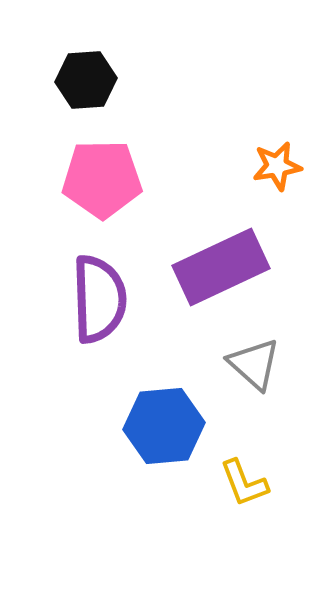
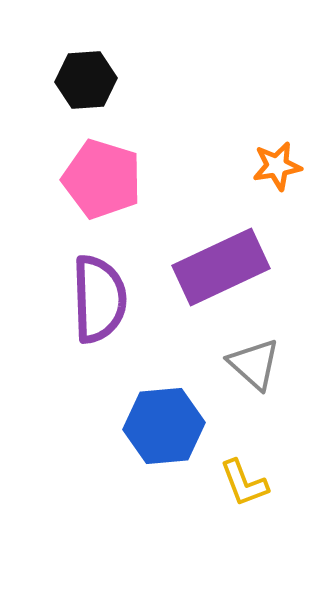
pink pentagon: rotated 18 degrees clockwise
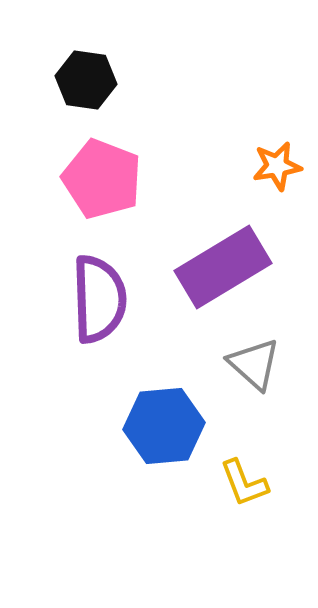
black hexagon: rotated 12 degrees clockwise
pink pentagon: rotated 4 degrees clockwise
purple rectangle: moved 2 px right; rotated 6 degrees counterclockwise
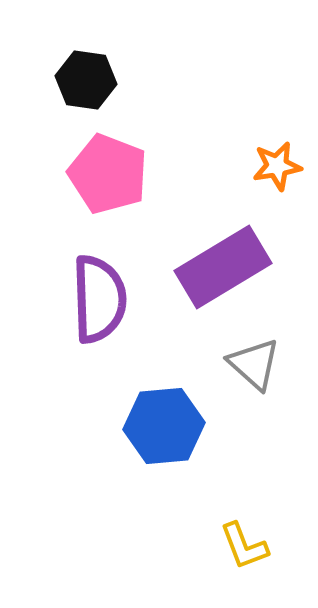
pink pentagon: moved 6 px right, 5 px up
yellow L-shape: moved 63 px down
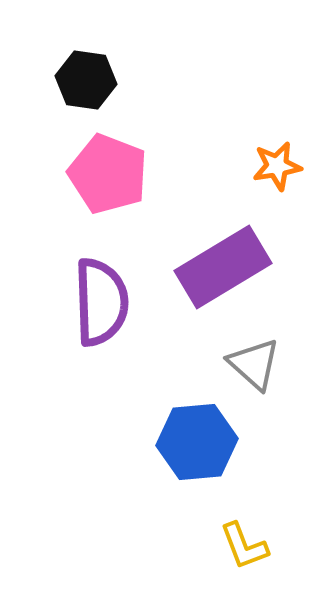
purple semicircle: moved 2 px right, 3 px down
blue hexagon: moved 33 px right, 16 px down
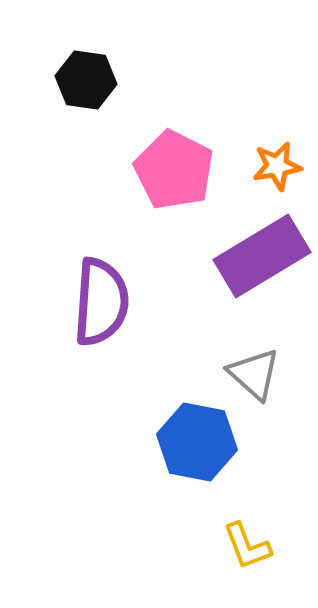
pink pentagon: moved 66 px right, 4 px up; rotated 6 degrees clockwise
purple rectangle: moved 39 px right, 11 px up
purple semicircle: rotated 6 degrees clockwise
gray triangle: moved 10 px down
blue hexagon: rotated 16 degrees clockwise
yellow L-shape: moved 3 px right
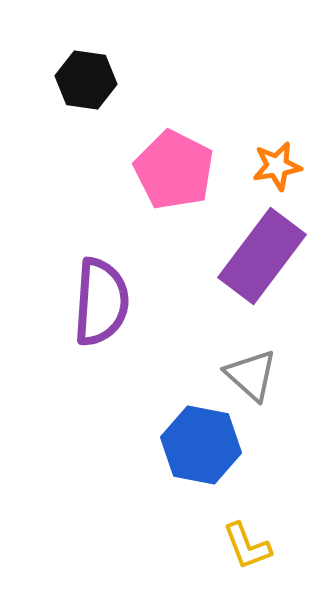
purple rectangle: rotated 22 degrees counterclockwise
gray triangle: moved 3 px left, 1 px down
blue hexagon: moved 4 px right, 3 px down
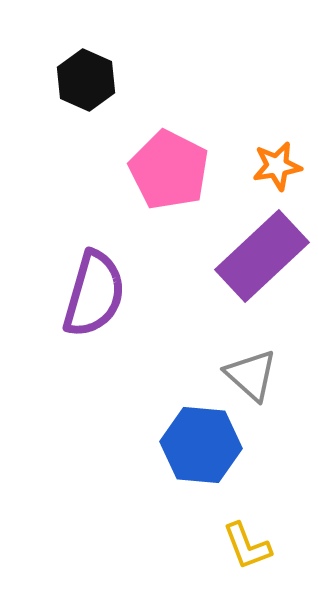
black hexagon: rotated 16 degrees clockwise
pink pentagon: moved 5 px left
purple rectangle: rotated 10 degrees clockwise
purple semicircle: moved 7 px left, 8 px up; rotated 12 degrees clockwise
blue hexagon: rotated 6 degrees counterclockwise
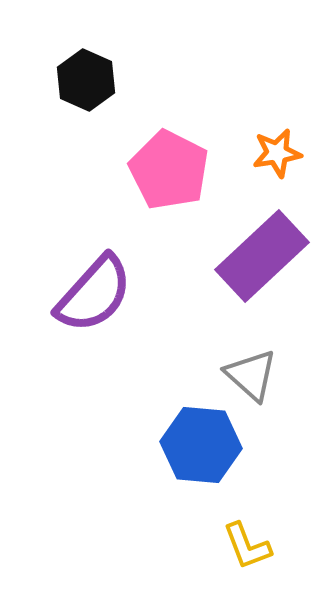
orange star: moved 13 px up
purple semicircle: rotated 26 degrees clockwise
